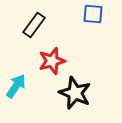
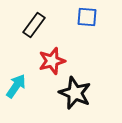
blue square: moved 6 px left, 3 px down
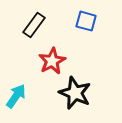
blue square: moved 1 px left, 4 px down; rotated 10 degrees clockwise
red star: rotated 12 degrees counterclockwise
cyan arrow: moved 10 px down
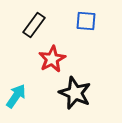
blue square: rotated 10 degrees counterclockwise
red star: moved 2 px up
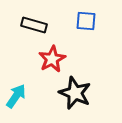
black rectangle: rotated 70 degrees clockwise
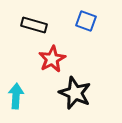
blue square: rotated 15 degrees clockwise
cyan arrow: rotated 30 degrees counterclockwise
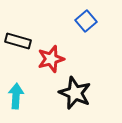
blue square: rotated 30 degrees clockwise
black rectangle: moved 16 px left, 16 px down
red star: moved 1 px left; rotated 12 degrees clockwise
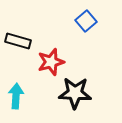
red star: moved 3 px down
black star: rotated 20 degrees counterclockwise
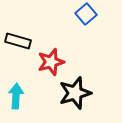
blue square: moved 7 px up
black star: rotated 20 degrees counterclockwise
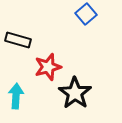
black rectangle: moved 1 px up
red star: moved 3 px left, 5 px down
black star: rotated 20 degrees counterclockwise
